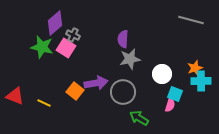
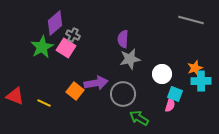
green star: rotated 30 degrees clockwise
gray circle: moved 2 px down
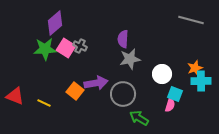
gray cross: moved 7 px right, 11 px down
green star: moved 3 px right, 2 px down; rotated 25 degrees clockwise
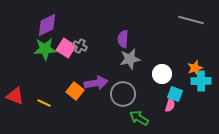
purple diamond: moved 8 px left, 2 px down; rotated 15 degrees clockwise
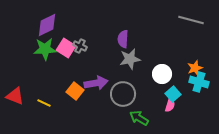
cyan cross: moved 2 px left, 1 px down; rotated 18 degrees clockwise
cyan square: moved 2 px left; rotated 28 degrees clockwise
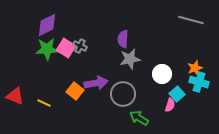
green star: moved 2 px right
cyan square: moved 4 px right
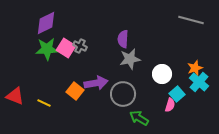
purple diamond: moved 1 px left, 2 px up
cyan cross: rotated 24 degrees clockwise
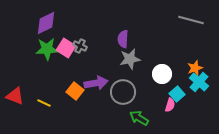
gray circle: moved 2 px up
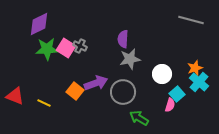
purple diamond: moved 7 px left, 1 px down
purple arrow: rotated 10 degrees counterclockwise
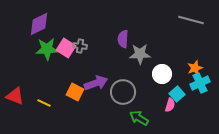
gray cross: rotated 16 degrees counterclockwise
gray star: moved 10 px right, 5 px up; rotated 10 degrees clockwise
cyan cross: moved 1 px right, 1 px down; rotated 24 degrees clockwise
orange square: moved 1 px down; rotated 12 degrees counterclockwise
